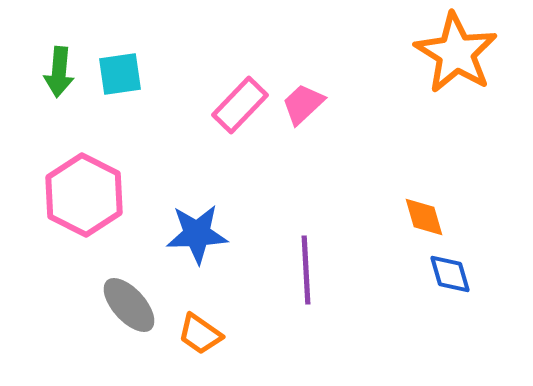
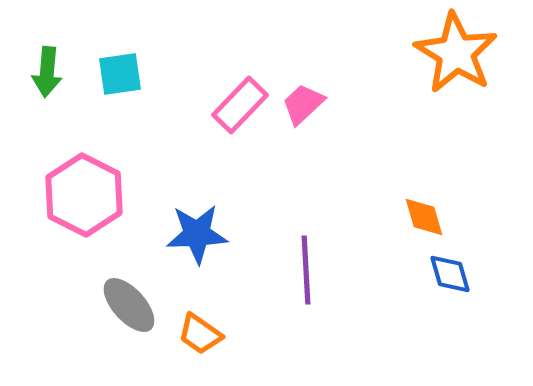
green arrow: moved 12 px left
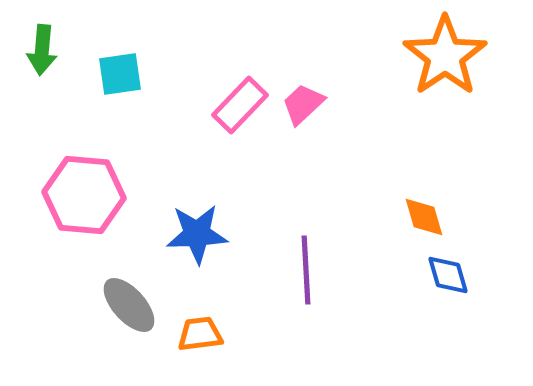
orange star: moved 11 px left, 3 px down; rotated 6 degrees clockwise
green arrow: moved 5 px left, 22 px up
pink hexagon: rotated 22 degrees counterclockwise
blue diamond: moved 2 px left, 1 px down
orange trapezoid: rotated 138 degrees clockwise
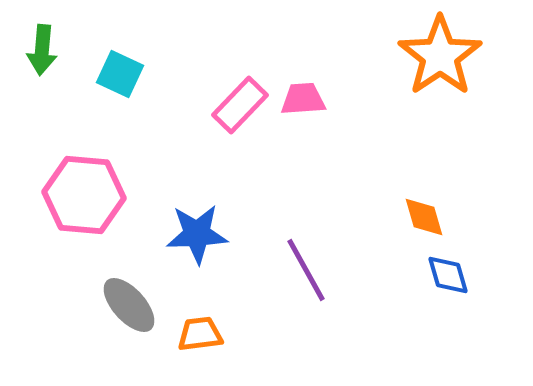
orange star: moved 5 px left
cyan square: rotated 33 degrees clockwise
pink trapezoid: moved 5 px up; rotated 39 degrees clockwise
purple line: rotated 26 degrees counterclockwise
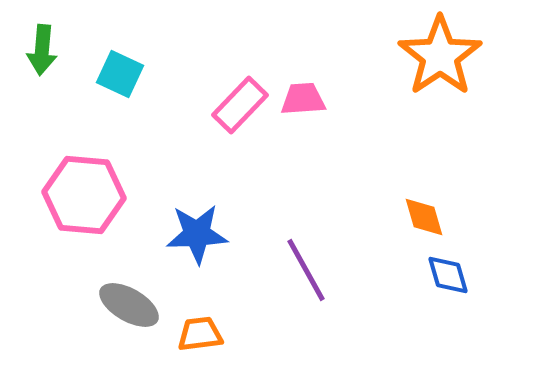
gray ellipse: rotated 18 degrees counterclockwise
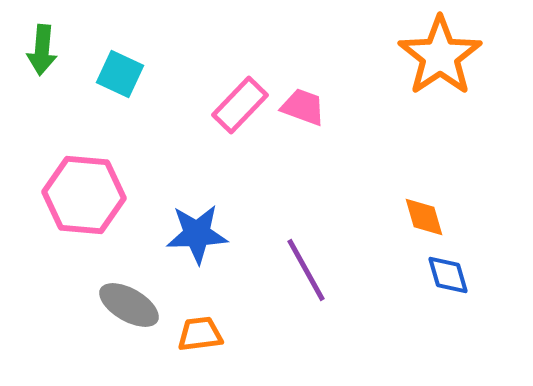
pink trapezoid: moved 8 px down; rotated 24 degrees clockwise
